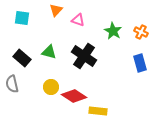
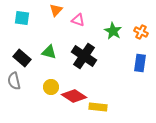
blue rectangle: rotated 24 degrees clockwise
gray semicircle: moved 2 px right, 3 px up
yellow rectangle: moved 4 px up
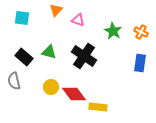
black rectangle: moved 2 px right, 1 px up
red diamond: moved 2 px up; rotated 20 degrees clockwise
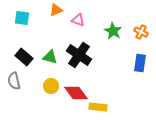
orange triangle: rotated 24 degrees clockwise
green triangle: moved 1 px right, 5 px down
black cross: moved 5 px left, 1 px up
yellow circle: moved 1 px up
red diamond: moved 2 px right, 1 px up
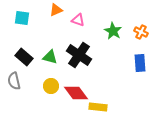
blue rectangle: rotated 12 degrees counterclockwise
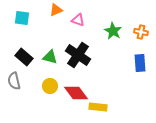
orange cross: rotated 16 degrees counterclockwise
black cross: moved 1 px left
yellow circle: moved 1 px left
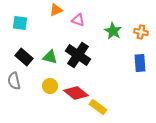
cyan square: moved 2 px left, 5 px down
red diamond: rotated 15 degrees counterclockwise
yellow rectangle: rotated 30 degrees clockwise
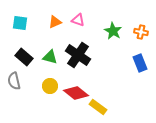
orange triangle: moved 1 px left, 12 px down
blue rectangle: rotated 18 degrees counterclockwise
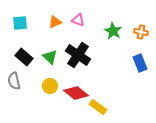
cyan square: rotated 14 degrees counterclockwise
green triangle: rotated 28 degrees clockwise
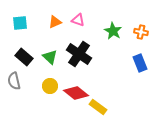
black cross: moved 1 px right, 1 px up
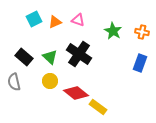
cyan square: moved 14 px right, 4 px up; rotated 21 degrees counterclockwise
orange cross: moved 1 px right
blue rectangle: rotated 42 degrees clockwise
gray semicircle: moved 1 px down
yellow circle: moved 5 px up
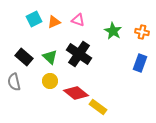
orange triangle: moved 1 px left
